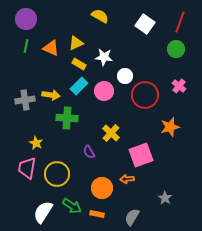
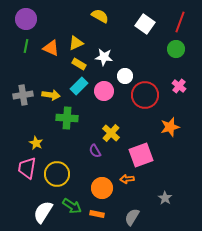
gray cross: moved 2 px left, 5 px up
purple semicircle: moved 6 px right, 1 px up
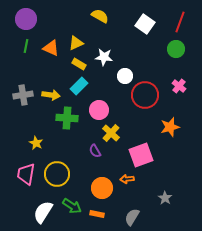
pink circle: moved 5 px left, 19 px down
pink trapezoid: moved 1 px left, 6 px down
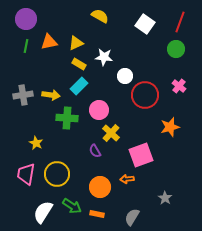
orange triangle: moved 2 px left, 6 px up; rotated 36 degrees counterclockwise
orange circle: moved 2 px left, 1 px up
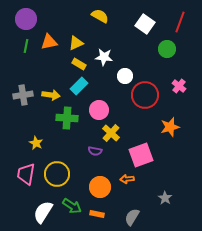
green circle: moved 9 px left
purple semicircle: rotated 48 degrees counterclockwise
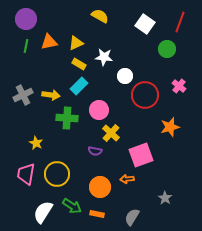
gray cross: rotated 18 degrees counterclockwise
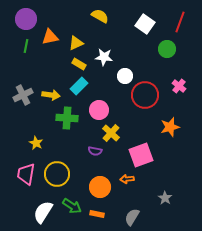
orange triangle: moved 1 px right, 5 px up
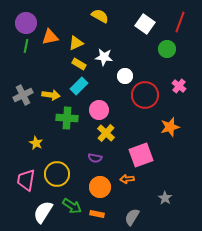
purple circle: moved 4 px down
yellow cross: moved 5 px left
purple semicircle: moved 7 px down
pink trapezoid: moved 6 px down
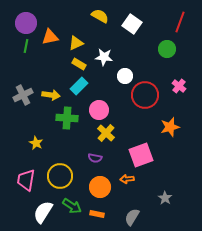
white square: moved 13 px left
yellow circle: moved 3 px right, 2 px down
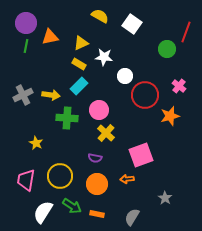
red line: moved 6 px right, 10 px down
yellow triangle: moved 5 px right
orange star: moved 11 px up
orange circle: moved 3 px left, 3 px up
